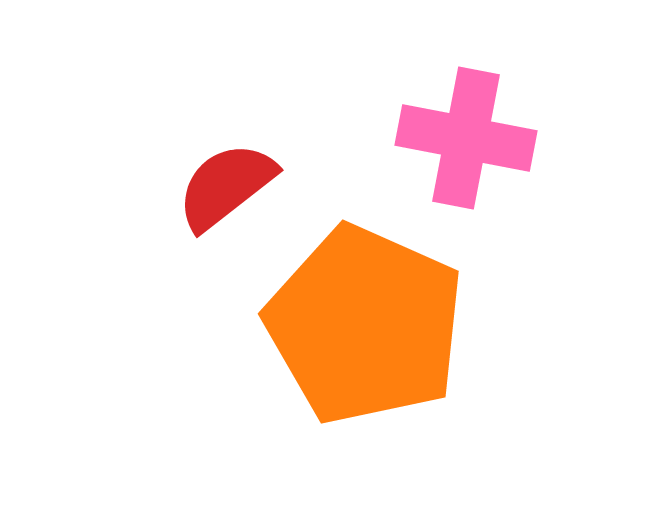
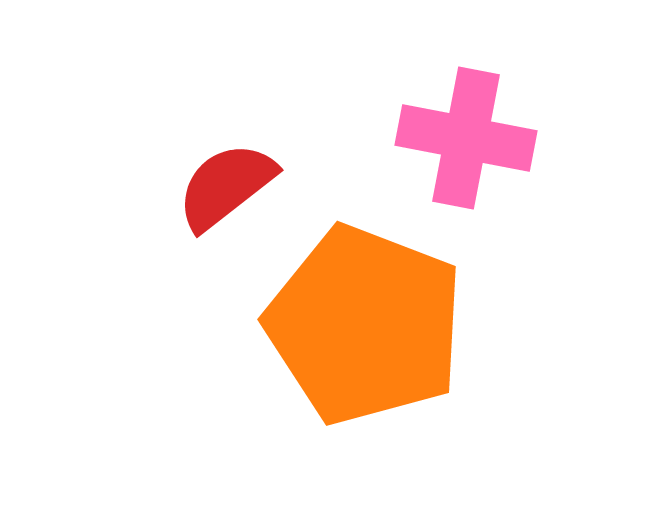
orange pentagon: rotated 3 degrees counterclockwise
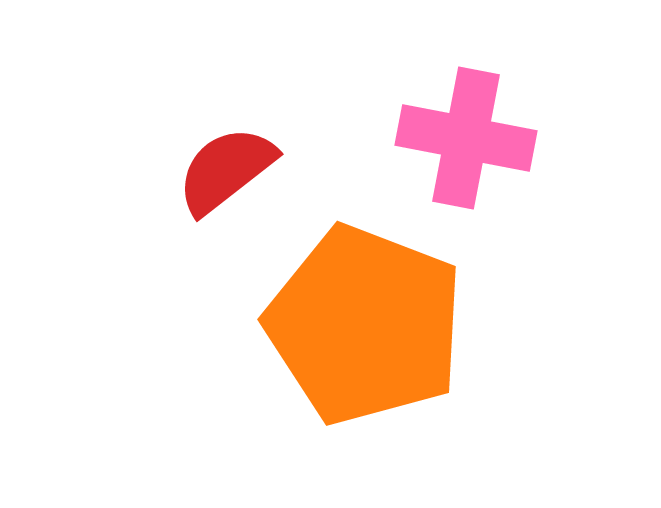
red semicircle: moved 16 px up
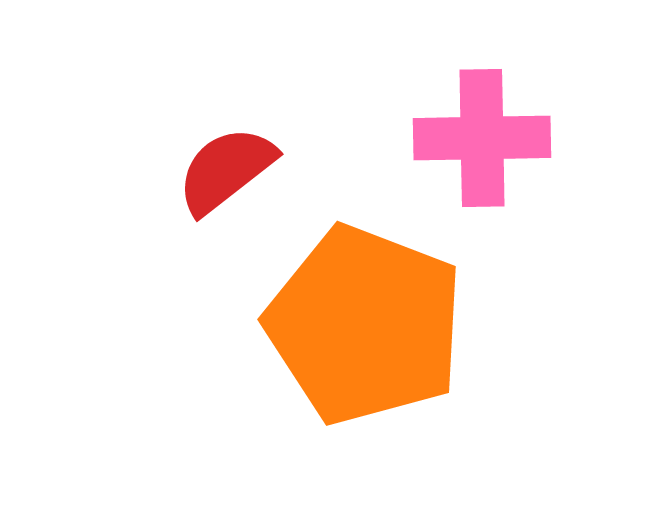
pink cross: moved 16 px right; rotated 12 degrees counterclockwise
